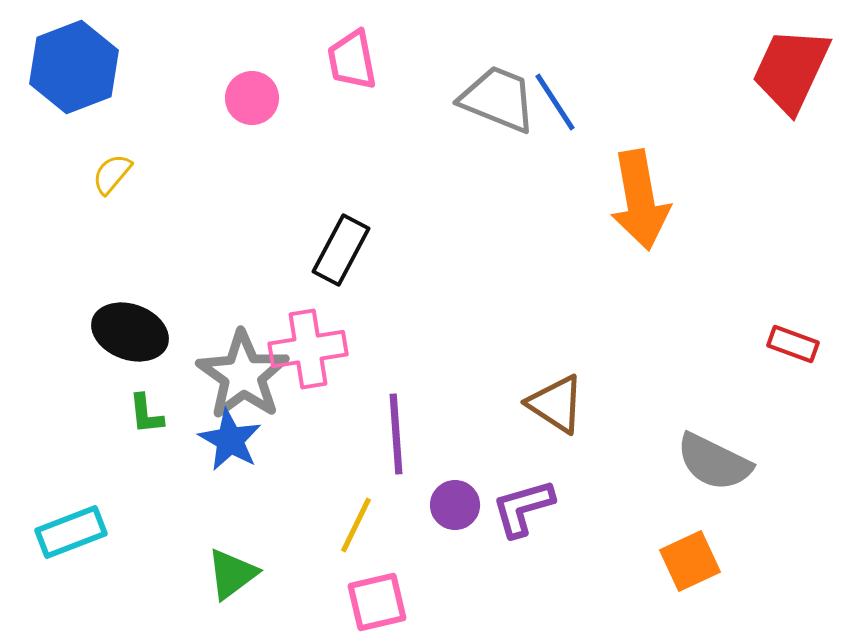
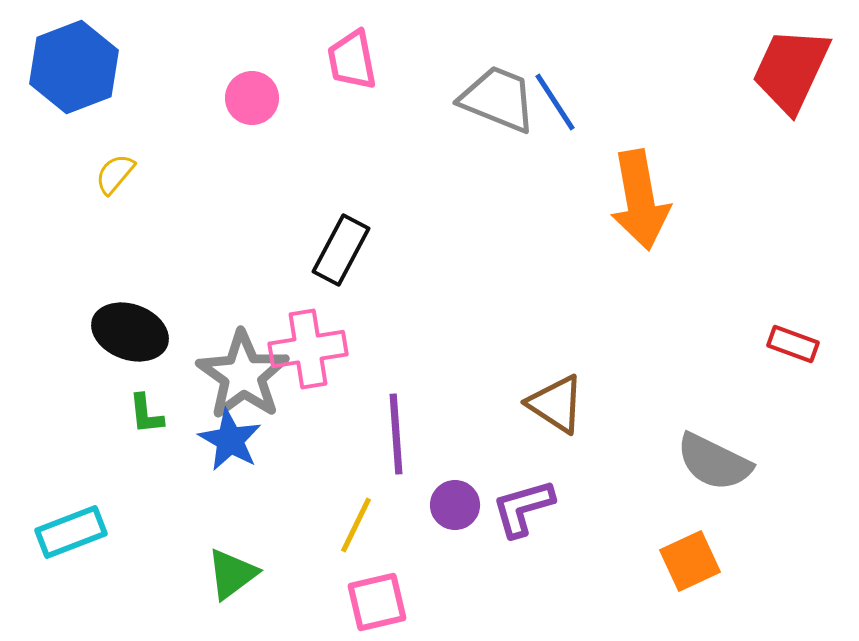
yellow semicircle: moved 3 px right
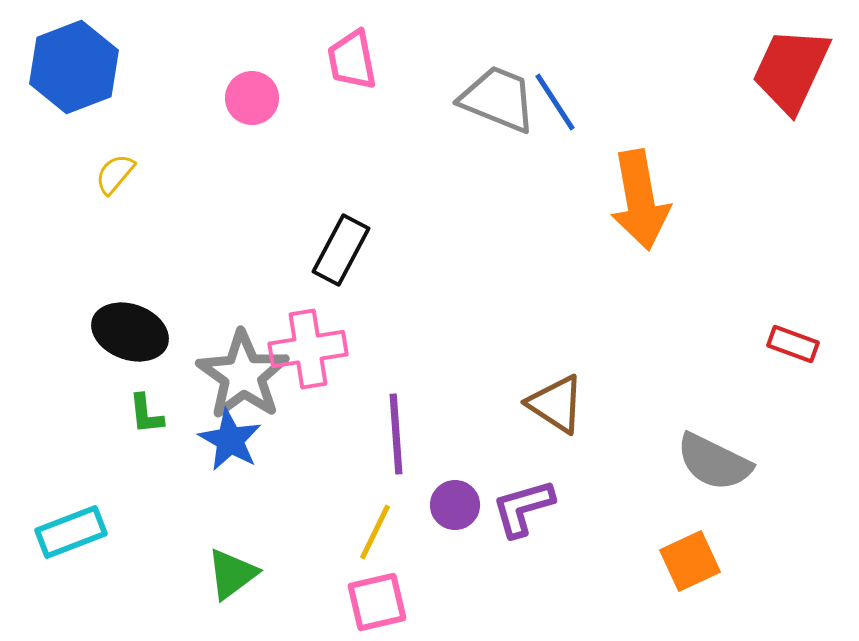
yellow line: moved 19 px right, 7 px down
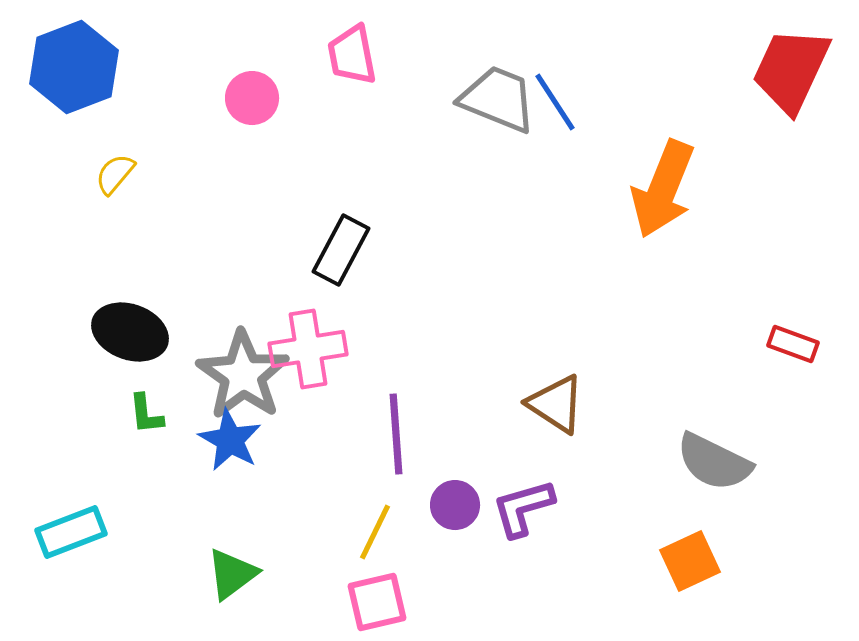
pink trapezoid: moved 5 px up
orange arrow: moved 23 px right, 11 px up; rotated 32 degrees clockwise
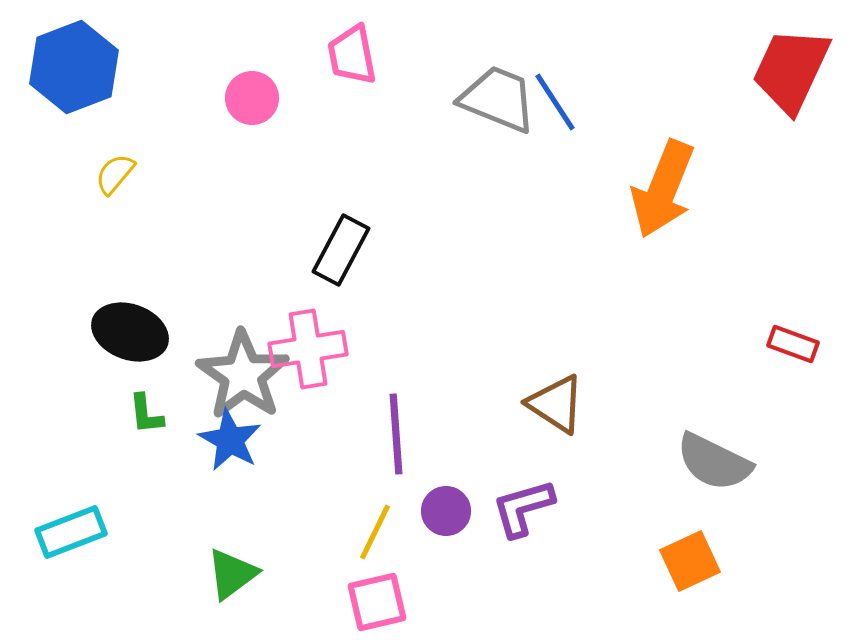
purple circle: moved 9 px left, 6 px down
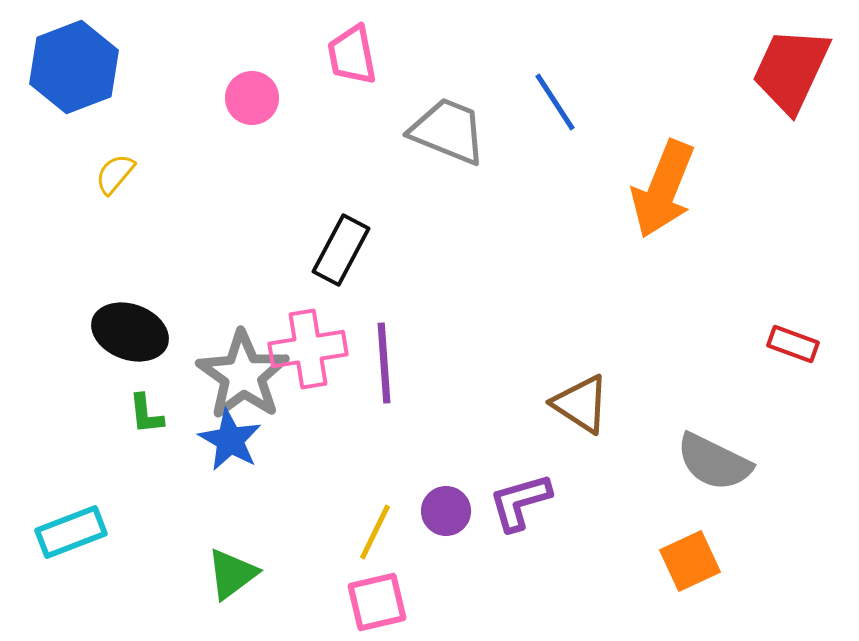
gray trapezoid: moved 50 px left, 32 px down
brown triangle: moved 25 px right
purple line: moved 12 px left, 71 px up
purple L-shape: moved 3 px left, 6 px up
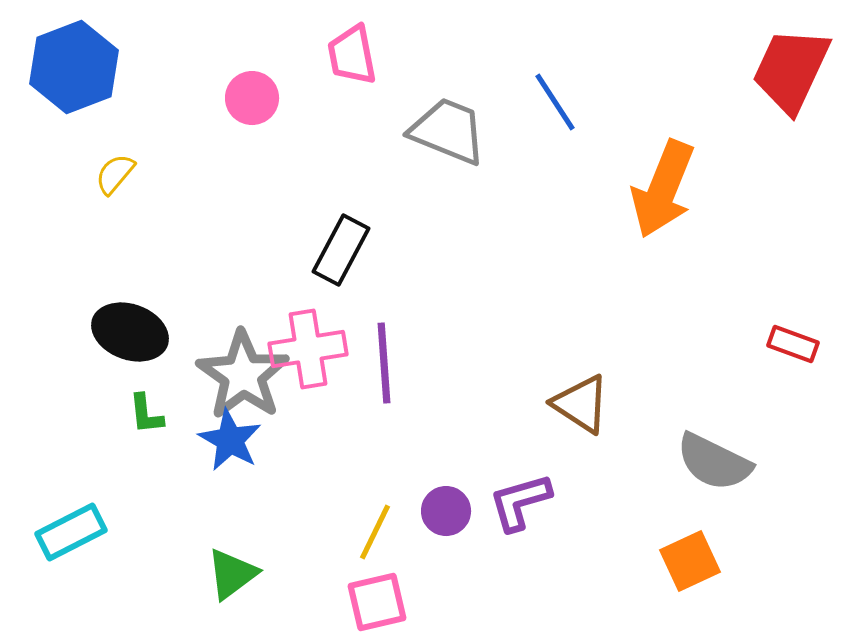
cyan rectangle: rotated 6 degrees counterclockwise
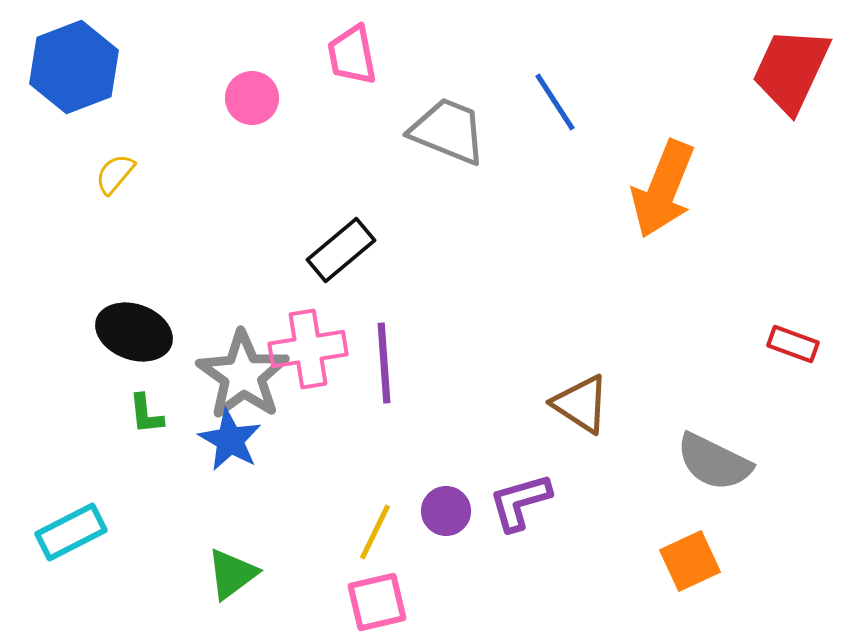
black rectangle: rotated 22 degrees clockwise
black ellipse: moved 4 px right
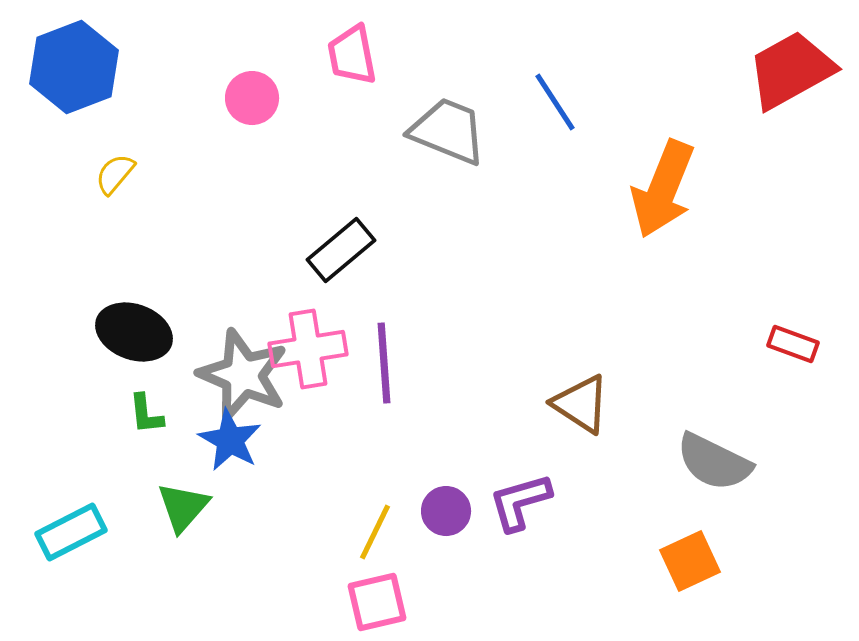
red trapezoid: rotated 36 degrees clockwise
gray star: rotated 12 degrees counterclockwise
green triangle: moved 49 px left, 67 px up; rotated 12 degrees counterclockwise
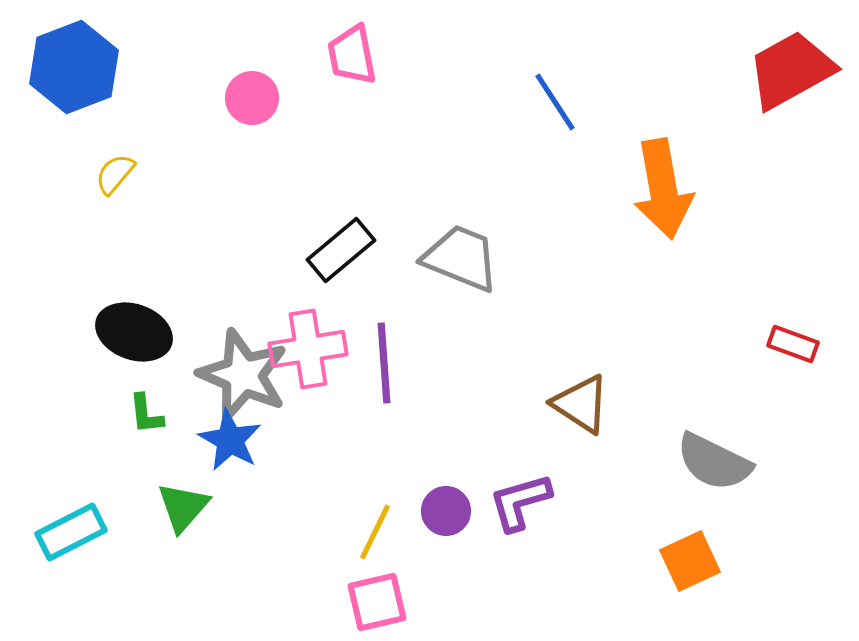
gray trapezoid: moved 13 px right, 127 px down
orange arrow: rotated 32 degrees counterclockwise
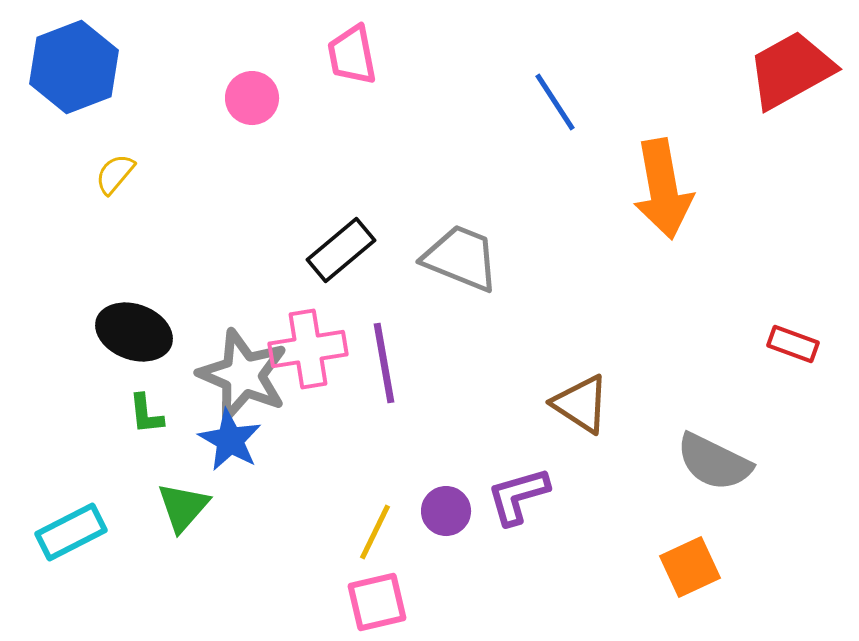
purple line: rotated 6 degrees counterclockwise
purple L-shape: moved 2 px left, 6 px up
orange square: moved 6 px down
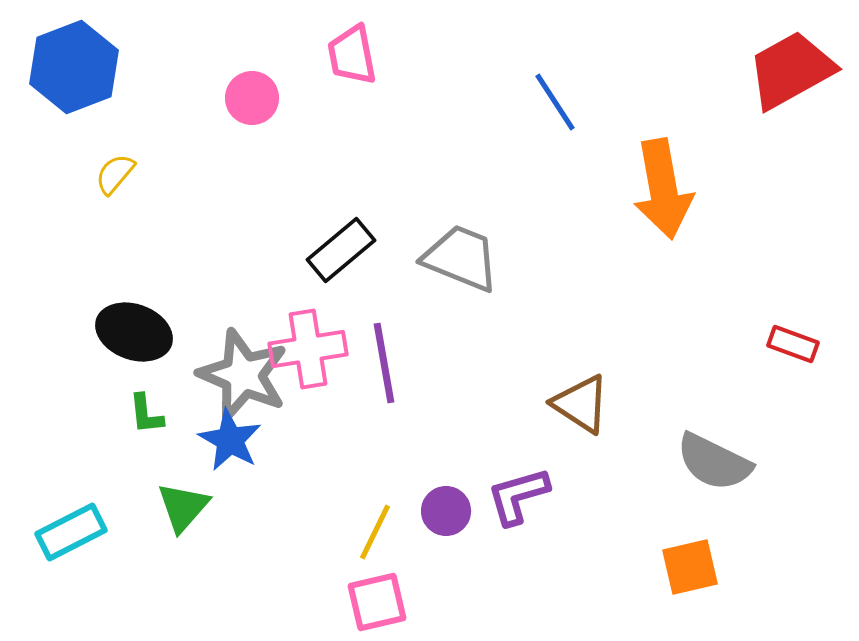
orange square: rotated 12 degrees clockwise
